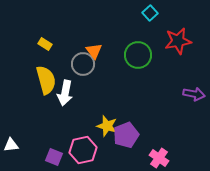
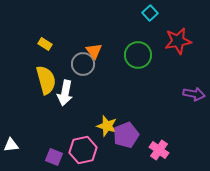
pink cross: moved 8 px up
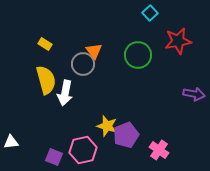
white triangle: moved 3 px up
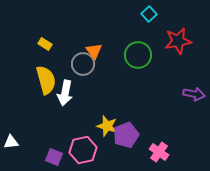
cyan square: moved 1 px left, 1 px down
pink cross: moved 2 px down
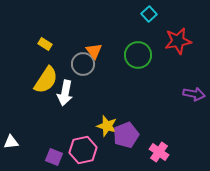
yellow semicircle: rotated 48 degrees clockwise
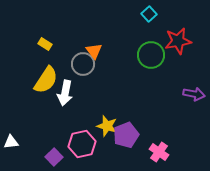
green circle: moved 13 px right
pink hexagon: moved 1 px left, 6 px up
purple square: rotated 24 degrees clockwise
